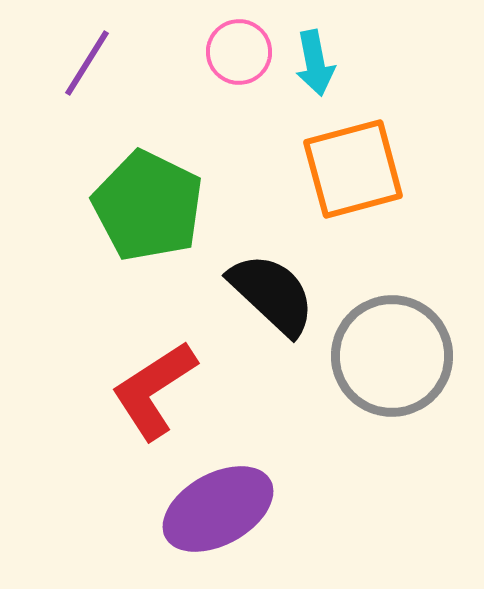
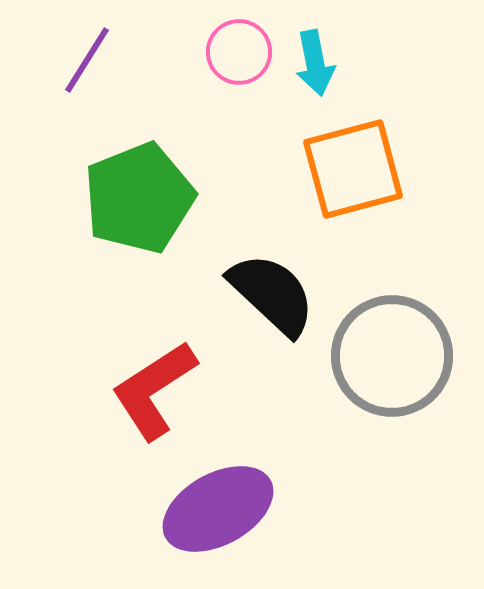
purple line: moved 3 px up
green pentagon: moved 9 px left, 8 px up; rotated 24 degrees clockwise
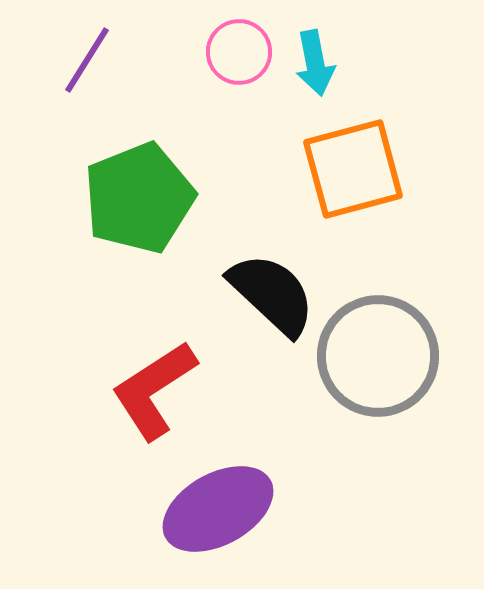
gray circle: moved 14 px left
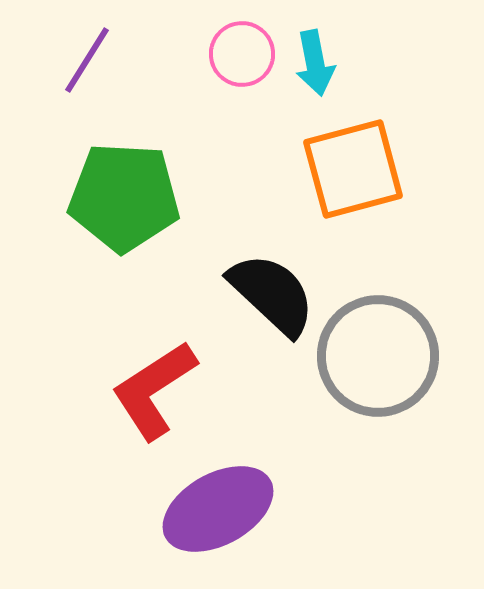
pink circle: moved 3 px right, 2 px down
green pentagon: moved 15 px left, 1 px up; rotated 25 degrees clockwise
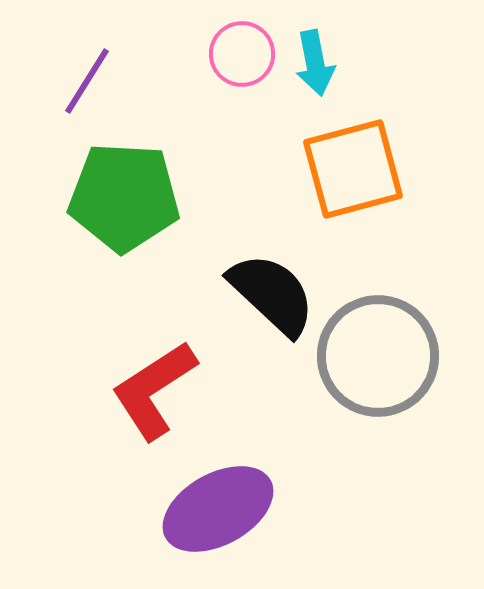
purple line: moved 21 px down
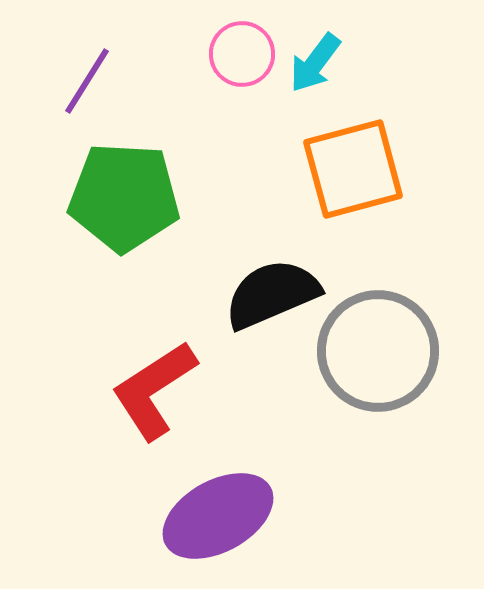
cyan arrow: rotated 48 degrees clockwise
black semicircle: rotated 66 degrees counterclockwise
gray circle: moved 5 px up
purple ellipse: moved 7 px down
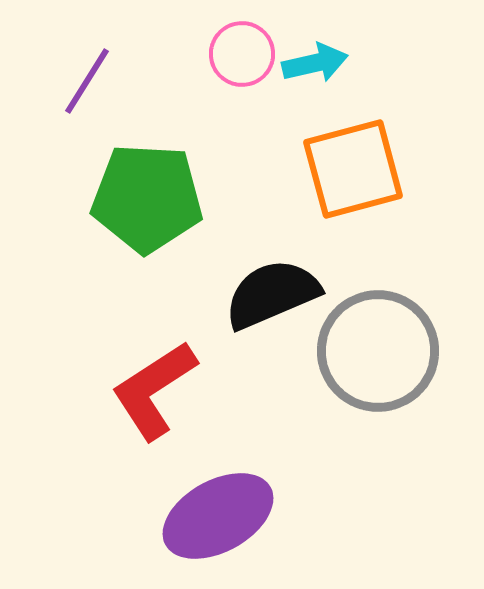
cyan arrow: rotated 140 degrees counterclockwise
green pentagon: moved 23 px right, 1 px down
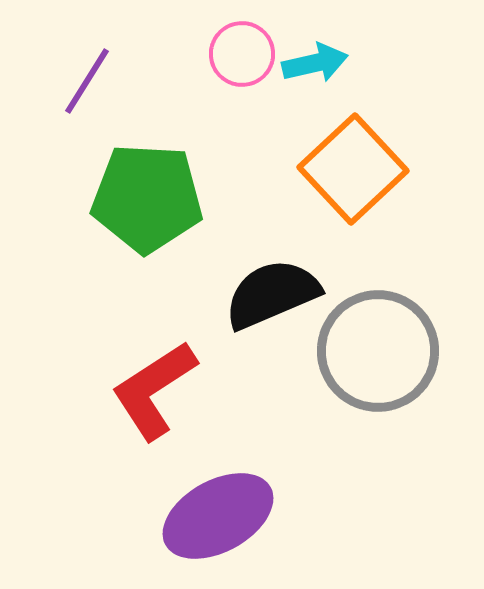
orange square: rotated 28 degrees counterclockwise
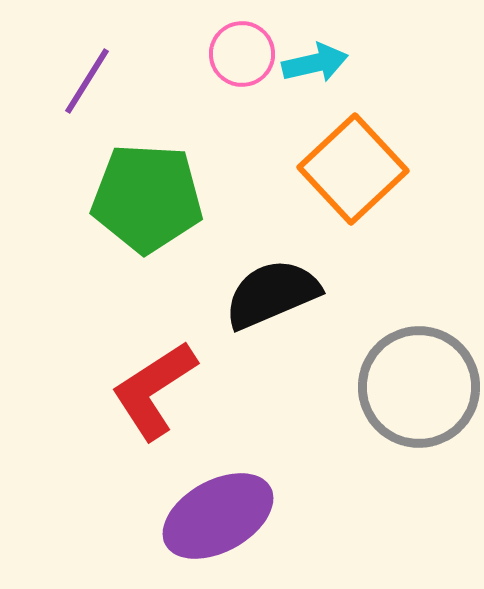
gray circle: moved 41 px right, 36 px down
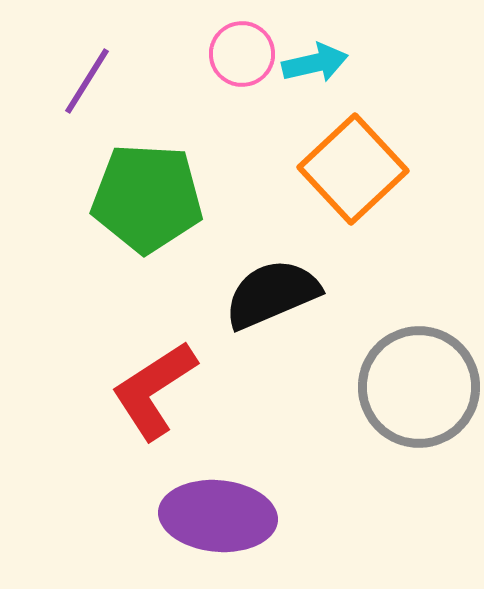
purple ellipse: rotated 34 degrees clockwise
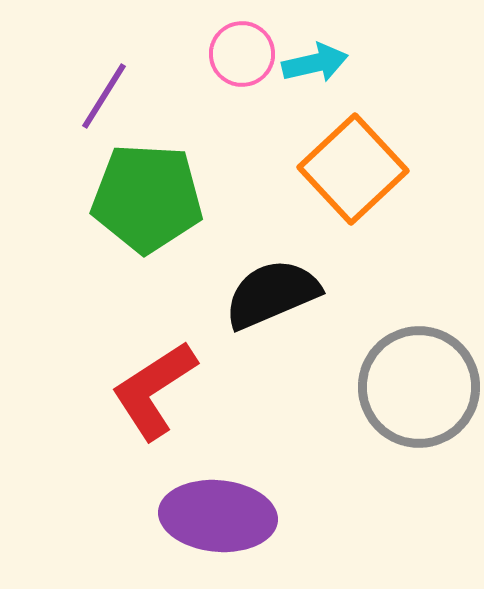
purple line: moved 17 px right, 15 px down
